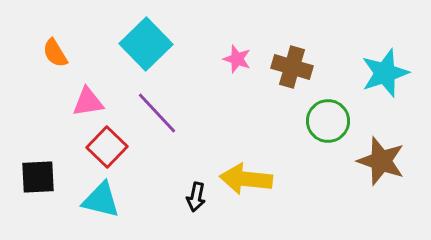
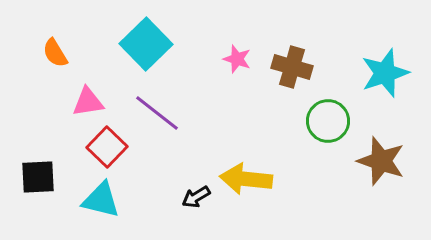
purple line: rotated 9 degrees counterclockwise
black arrow: rotated 48 degrees clockwise
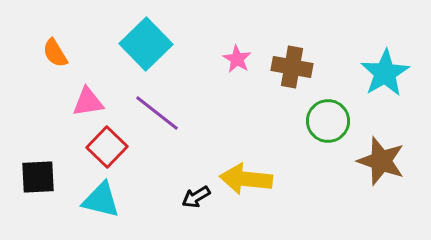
pink star: rotated 12 degrees clockwise
brown cross: rotated 6 degrees counterclockwise
cyan star: rotated 12 degrees counterclockwise
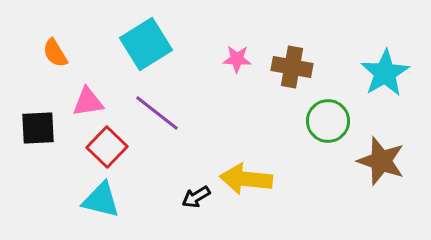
cyan square: rotated 12 degrees clockwise
pink star: rotated 28 degrees counterclockwise
black square: moved 49 px up
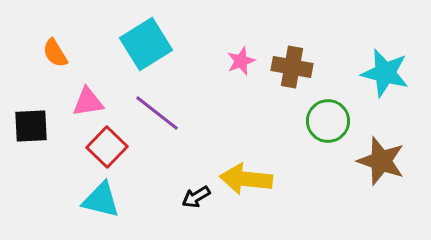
pink star: moved 4 px right, 2 px down; rotated 24 degrees counterclockwise
cyan star: rotated 27 degrees counterclockwise
black square: moved 7 px left, 2 px up
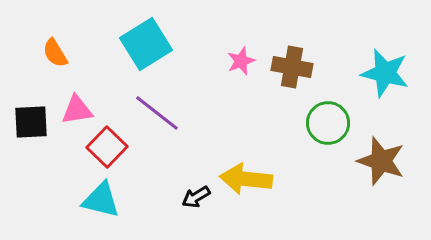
pink triangle: moved 11 px left, 8 px down
green circle: moved 2 px down
black square: moved 4 px up
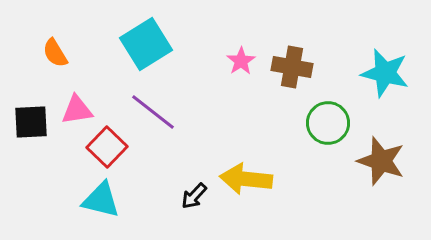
pink star: rotated 12 degrees counterclockwise
purple line: moved 4 px left, 1 px up
black arrow: moved 2 px left, 1 px up; rotated 16 degrees counterclockwise
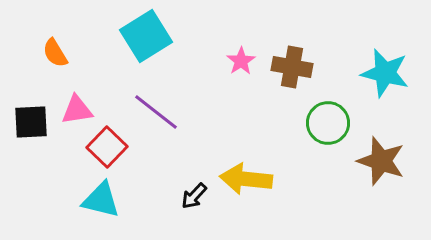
cyan square: moved 8 px up
purple line: moved 3 px right
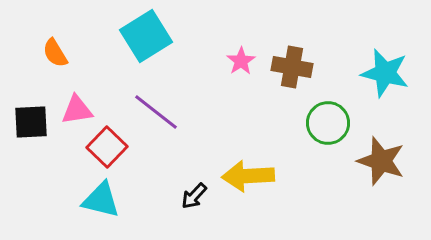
yellow arrow: moved 2 px right, 3 px up; rotated 9 degrees counterclockwise
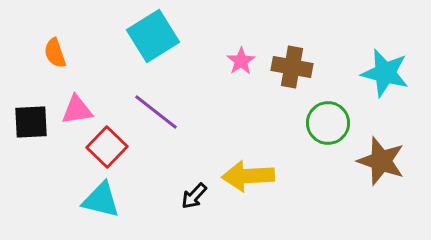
cyan square: moved 7 px right
orange semicircle: rotated 12 degrees clockwise
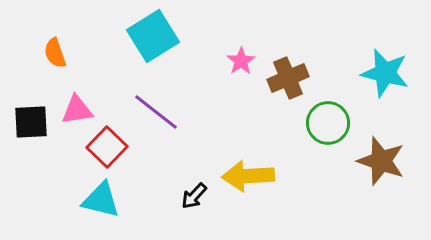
brown cross: moved 4 px left, 11 px down; rotated 33 degrees counterclockwise
